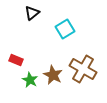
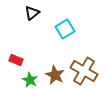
brown cross: moved 1 px right, 2 px down
brown star: moved 2 px right
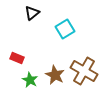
red rectangle: moved 1 px right, 2 px up
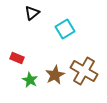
brown star: rotated 18 degrees clockwise
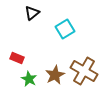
green star: moved 1 px left, 1 px up
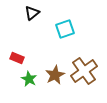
cyan square: rotated 12 degrees clockwise
brown cross: rotated 24 degrees clockwise
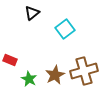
cyan square: rotated 18 degrees counterclockwise
red rectangle: moved 7 px left, 2 px down
brown cross: rotated 20 degrees clockwise
